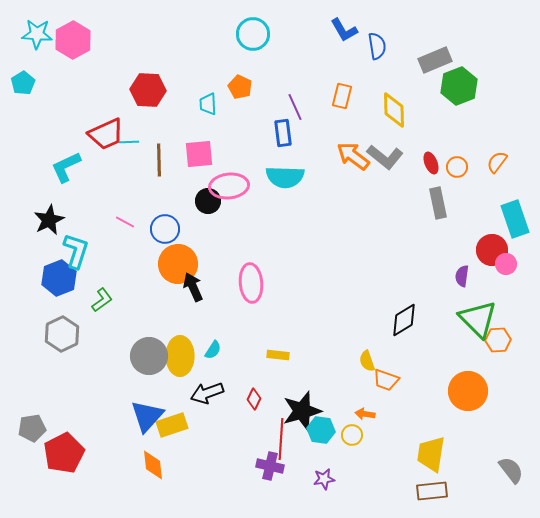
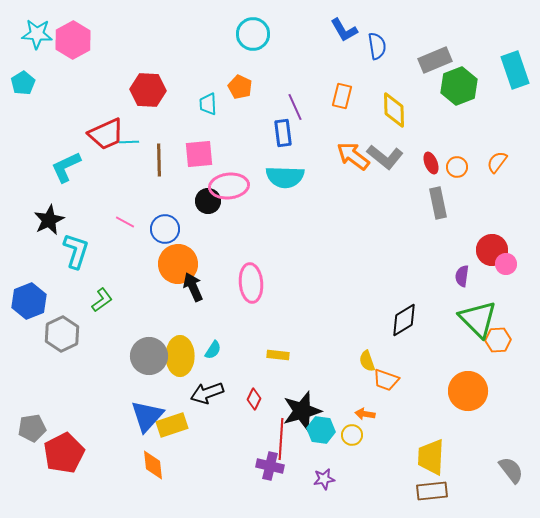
cyan rectangle at (515, 219): moved 149 px up
blue hexagon at (59, 278): moved 30 px left, 23 px down
yellow trapezoid at (431, 454): moved 3 px down; rotated 6 degrees counterclockwise
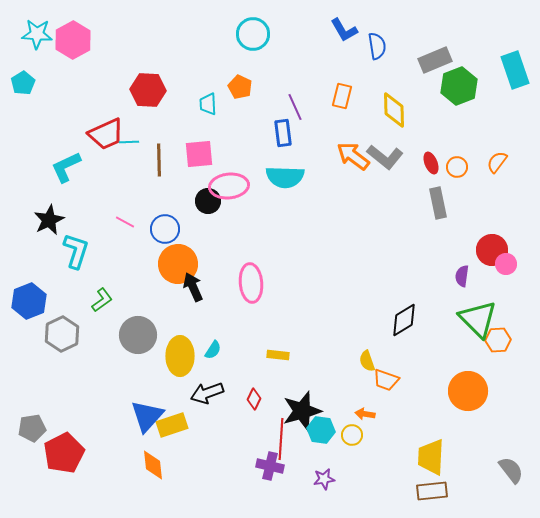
gray circle at (149, 356): moved 11 px left, 21 px up
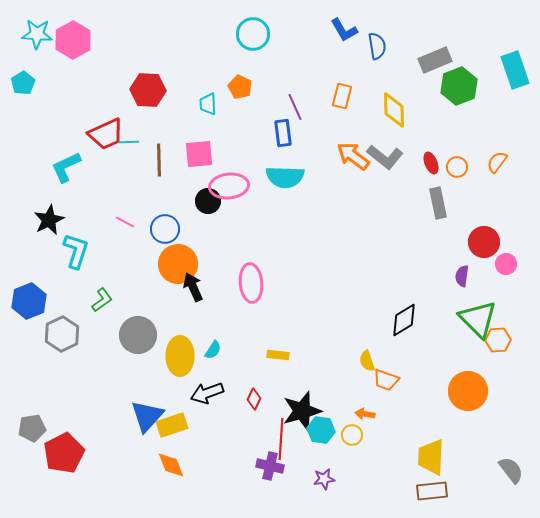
red circle at (492, 250): moved 8 px left, 8 px up
orange diamond at (153, 465): moved 18 px right; rotated 16 degrees counterclockwise
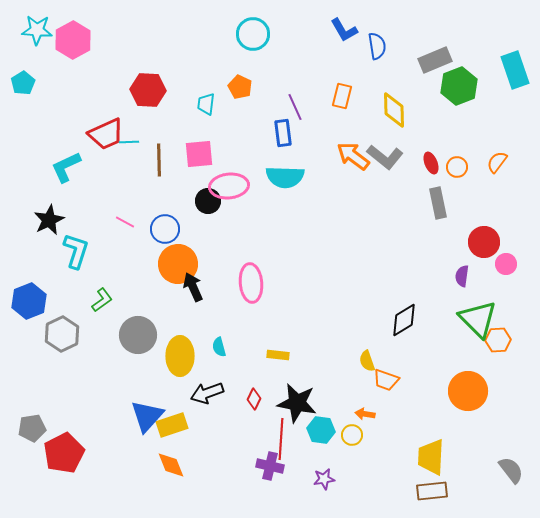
cyan star at (37, 34): moved 4 px up
cyan trapezoid at (208, 104): moved 2 px left; rotated 10 degrees clockwise
cyan semicircle at (213, 350): moved 6 px right, 3 px up; rotated 132 degrees clockwise
black star at (302, 411): moved 5 px left, 8 px up; rotated 27 degrees clockwise
